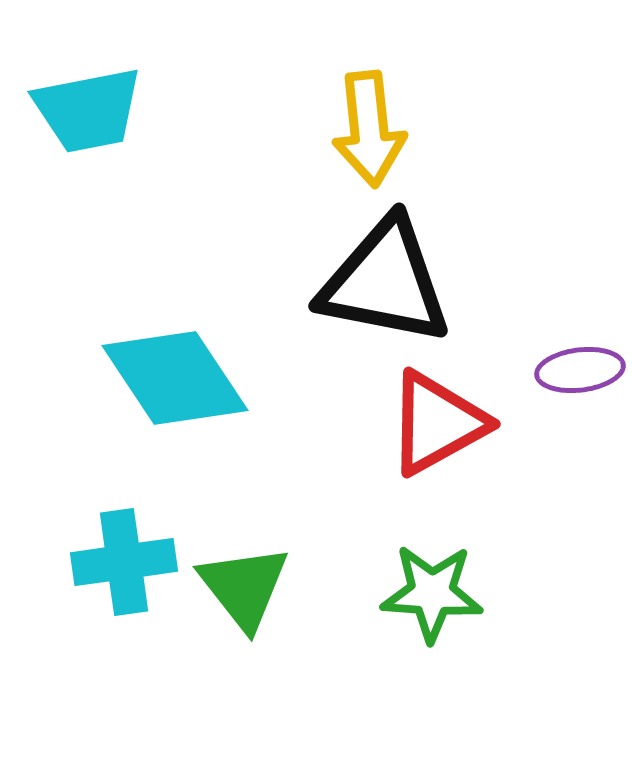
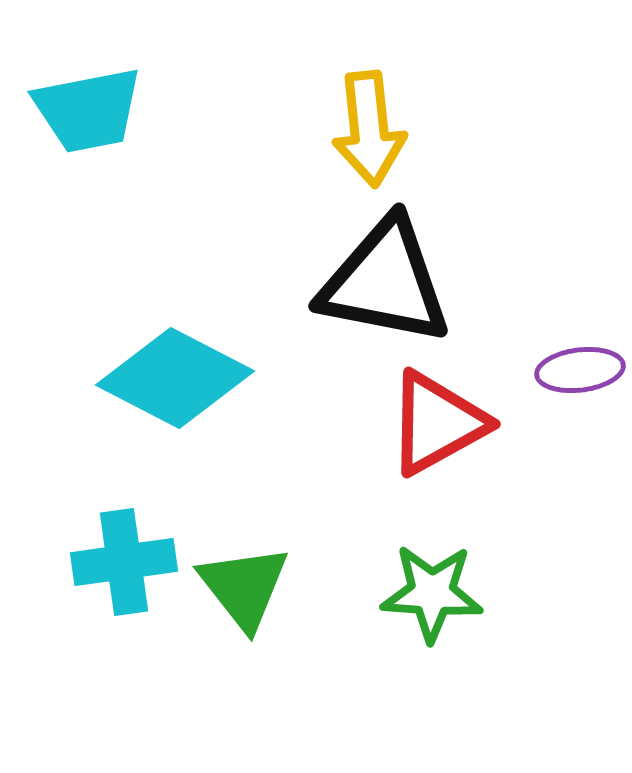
cyan diamond: rotated 29 degrees counterclockwise
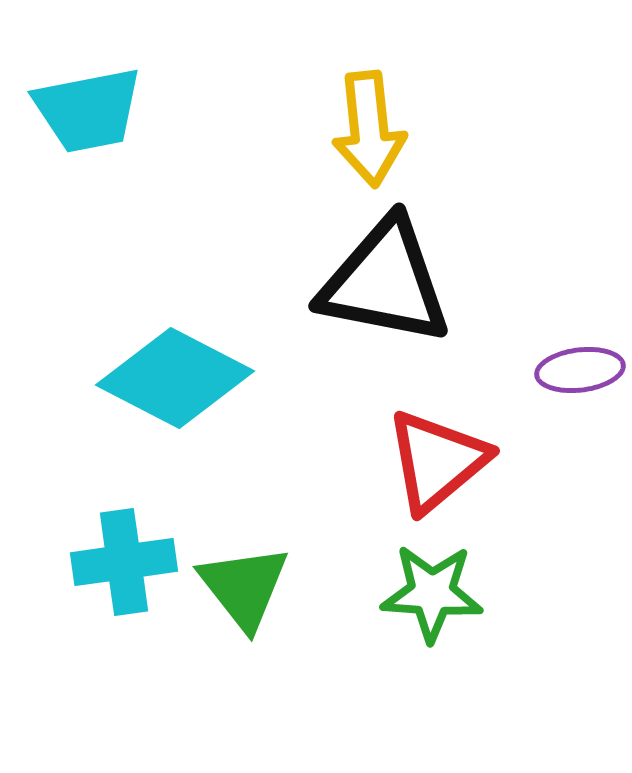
red triangle: moved 38 px down; rotated 11 degrees counterclockwise
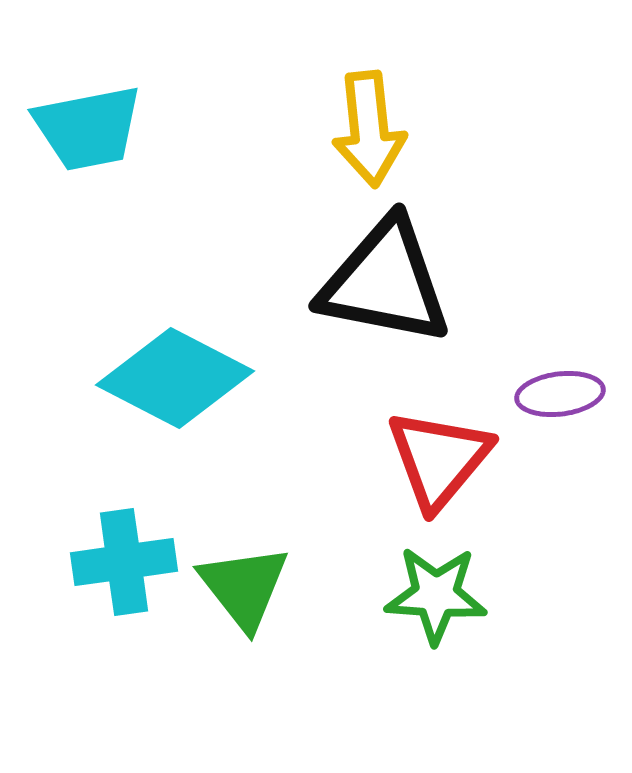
cyan trapezoid: moved 18 px down
purple ellipse: moved 20 px left, 24 px down
red triangle: moved 2 px right, 2 px up; rotated 10 degrees counterclockwise
green star: moved 4 px right, 2 px down
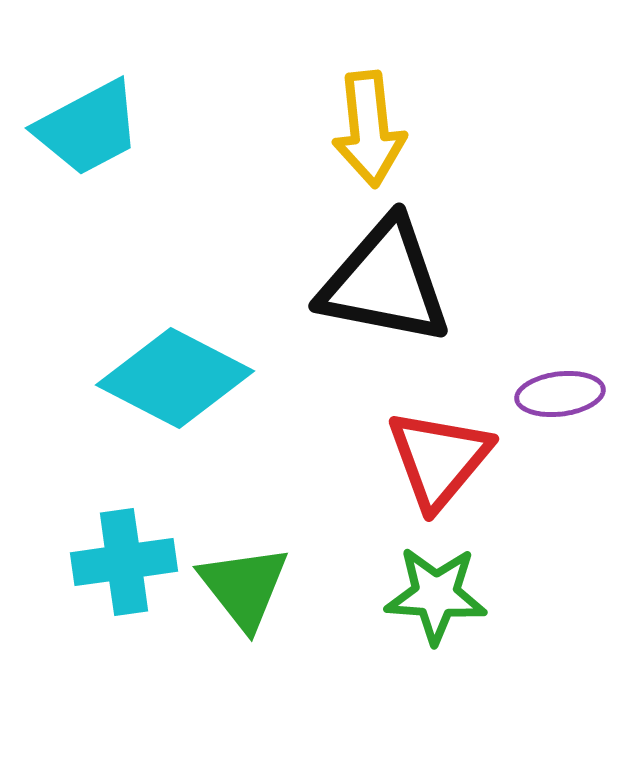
cyan trapezoid: rotated 17 degrees counterclockwise
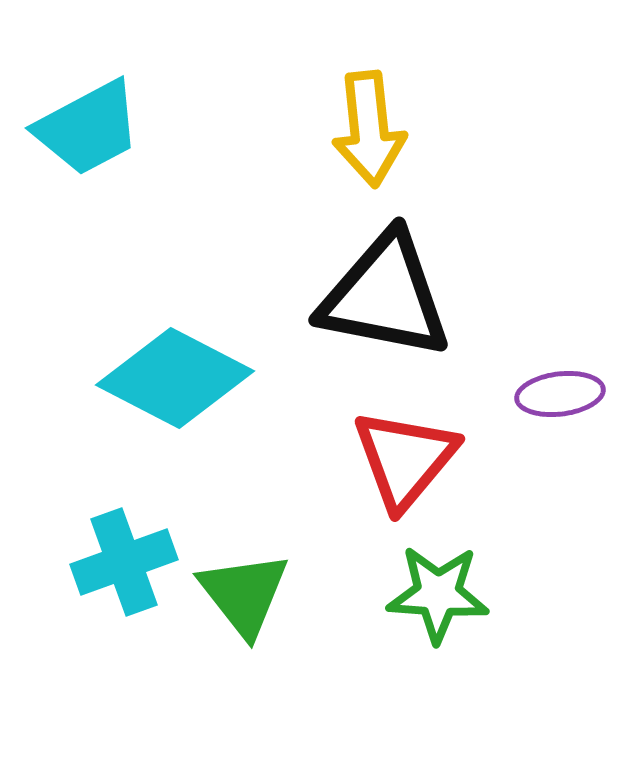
black triangle: moved 14 px down
red triangle: moved 34 px left
cyan cross: rotated 12 degrees counterclockwise
green triangle: moved 7 px down
green star: moved 2 px right, 1 px up
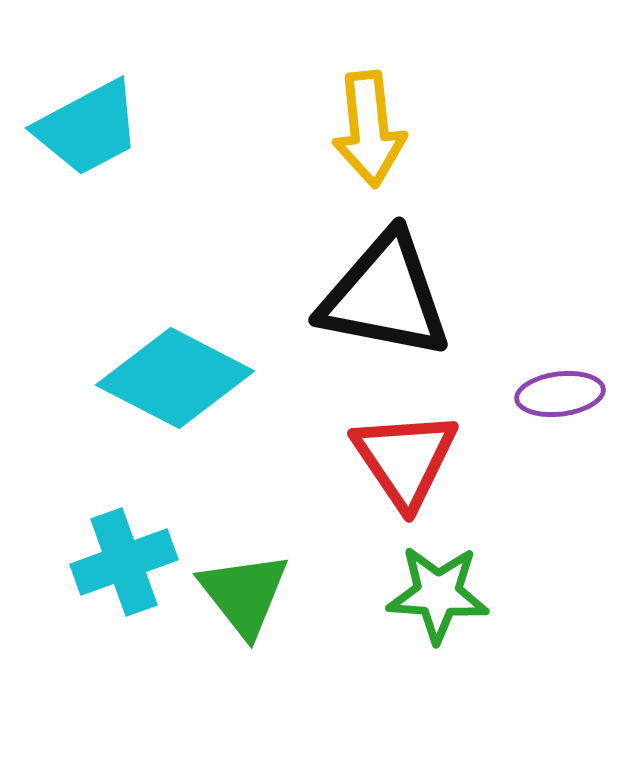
red triangle: rotated 14 degrees counterclockwise
